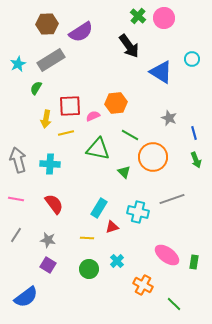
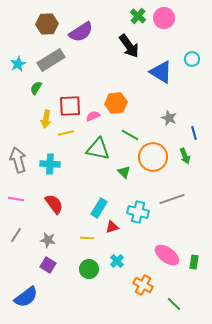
green arrow at (196, 160): moved 11 px left, 4 px up
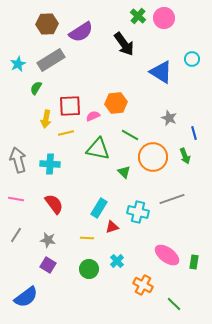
black arrow at (129, 46): moved 5 px left, 2 px up
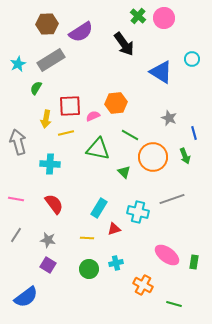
gray arrow at (18, 160): moved 18 px up
red triangle at (112, 227): moved 2 px right, 2 px down
cyan cross at (117, 261): moved 1 px left, 2 px down; rotated 32 degrees clockwise
green line at (174, 304): rotated 28 degrees counterclockwise
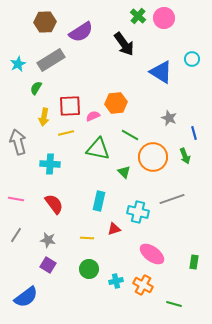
brown hexagon at (47, 24): moved 2 px left, 2 px up
yellow arrow at (46, 119): moved 2 px left, 2 px up
cyan rectangle at (99, 208): moved 7 px up; rotated 18 degrees counterclockwise
pink ellipse at (167, 255): moved 15 px left, 1 px up
cyan cross at (116, 263): moved 18 px down
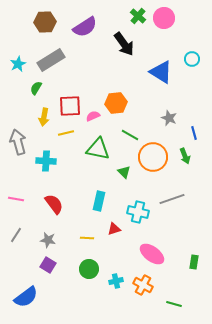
purple semicircle at (81, 32): moved 4 px right, 5 px up
cyan cross at (50, 164): moved 4 px left, 3 px up
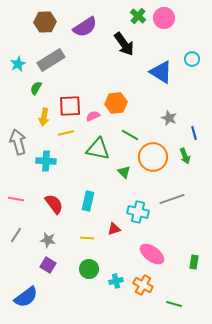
cyan rectangle at (99, 201): moved 11 px left
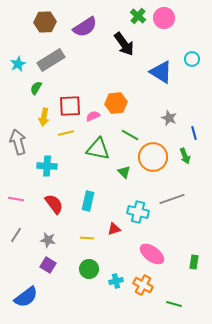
cyan cross at (46, 161): moved 1 px right, 5 px down
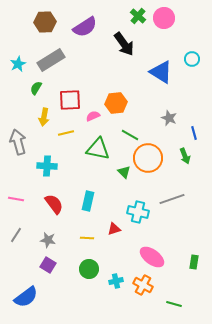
red square at (70, 106): moved 6 px up
orange circle at (153, 157): moved 5 px left, 1 px down
pink ellipse at (152, 254): moved 3 px down
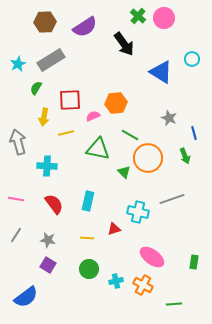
green line at (174, 304): rotated 21 degrees counterclockwise
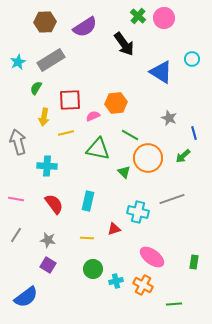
cyan star at (18, 64): moved 2 px up
green arrow at (185, 156): moved 2 px left; rotated 70 degrees clockwise
green circle at (89, 269): moved 4 px right
